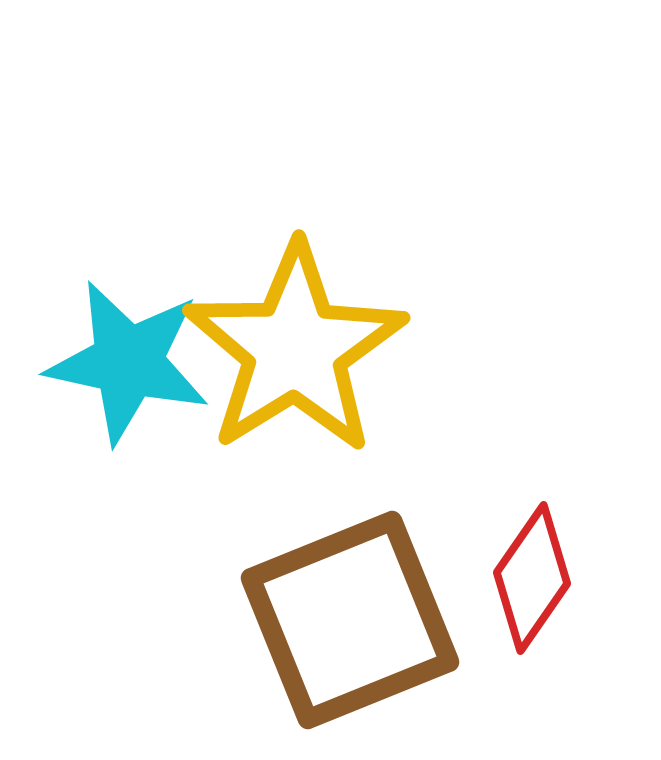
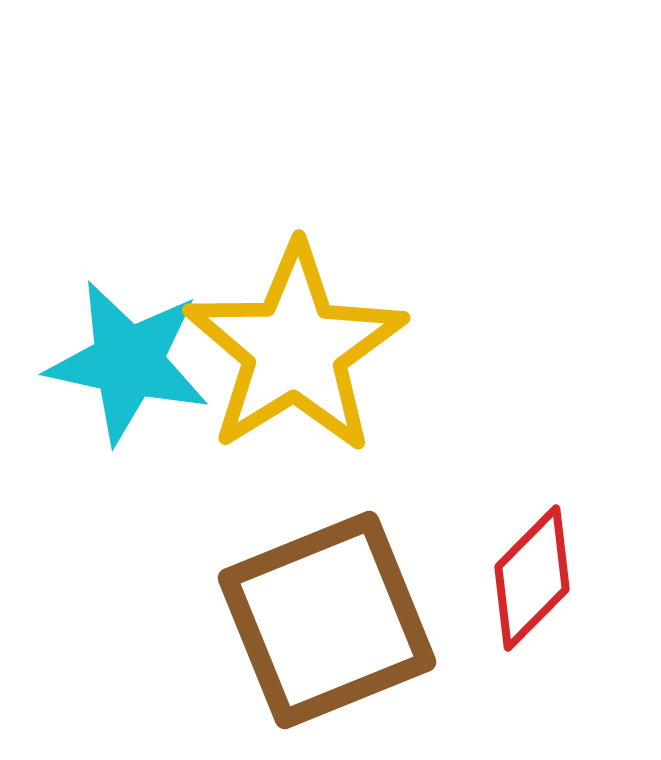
red diamond: rotated 10 degrees clockwise
brown square: moved 23 px left
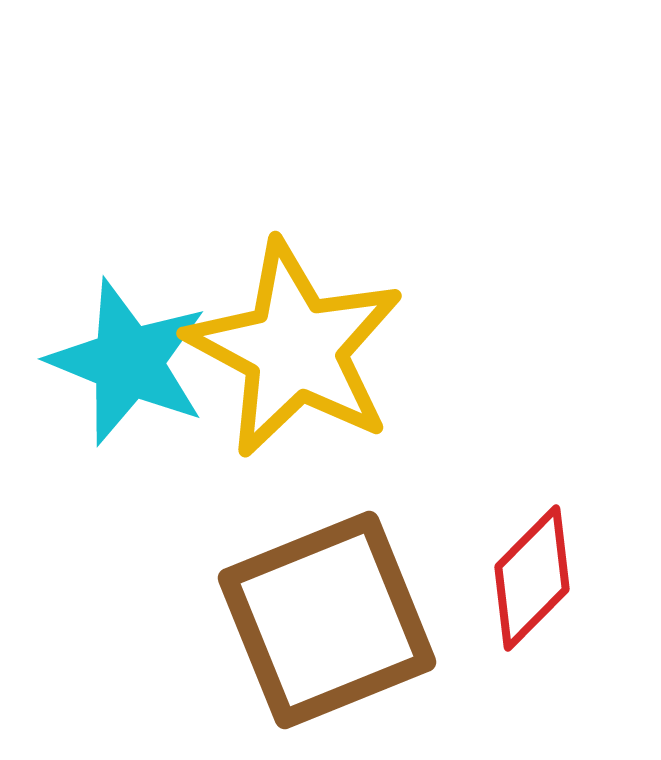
yellow star: rotated 12 degrees counterclockwise
cyan star: rotated 10 degrees clockwise
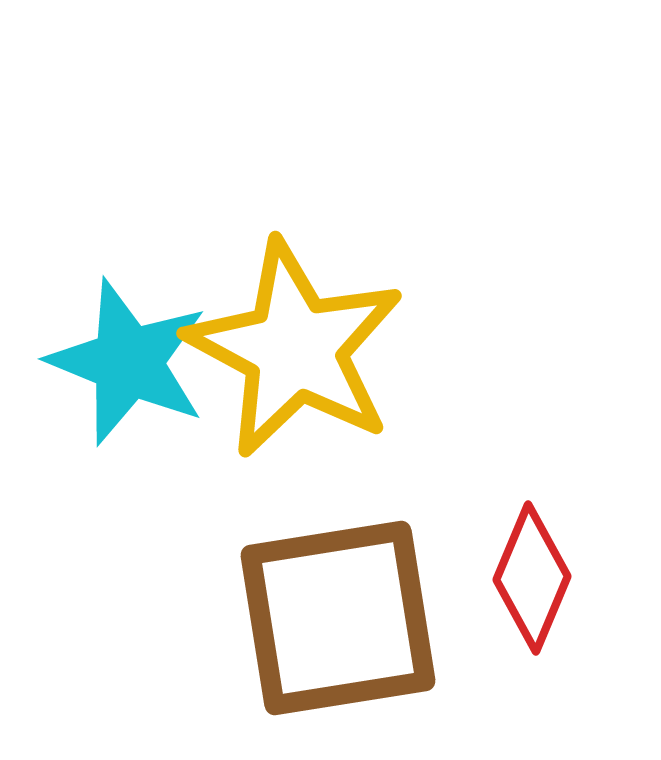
red diamond: rotated 22 degrees counterclockwise
brown square: moved 11 px right, 2 px up; rotated 13 degrees clockwise
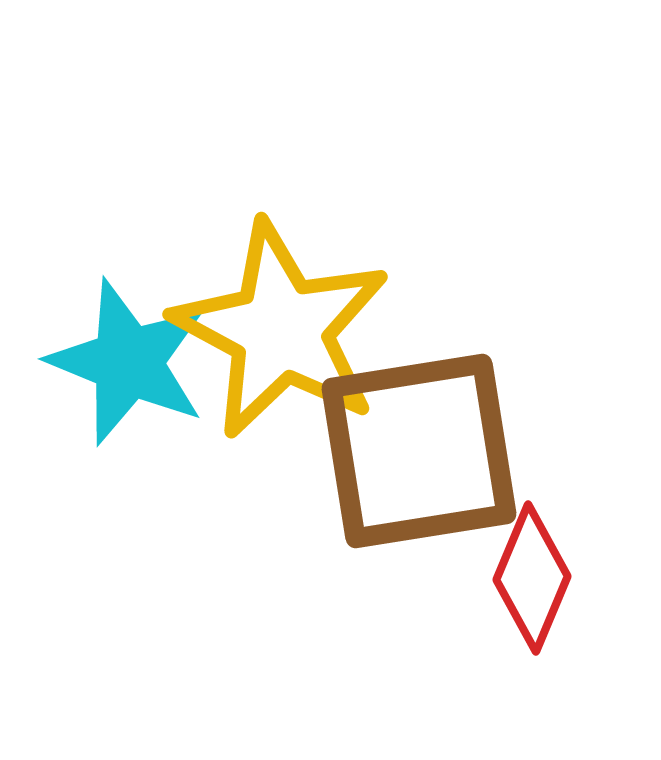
yellow star: moved 14 px left, 19 px up
brown square: moved 81 px right, 167 px up
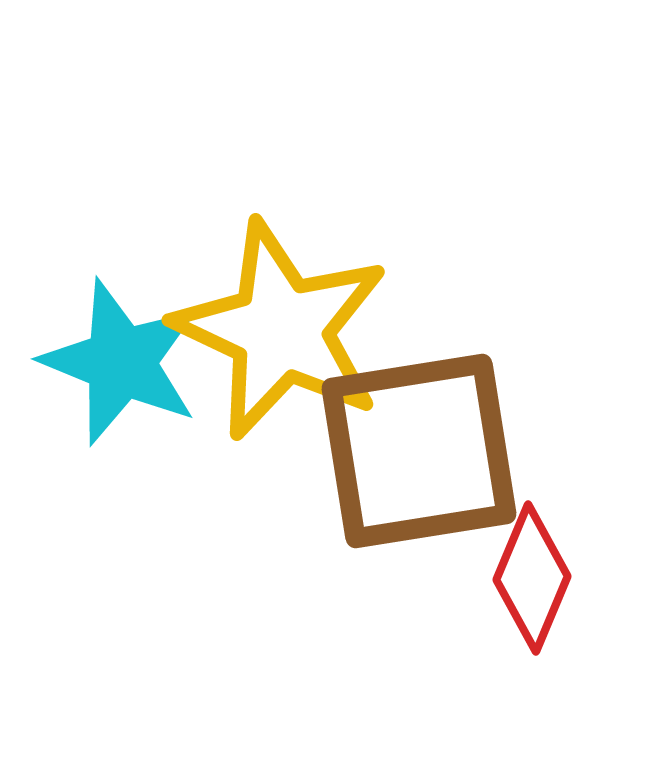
yellow star: rotated 3 degrees counterclockwise
cyan star: moved 7 px left
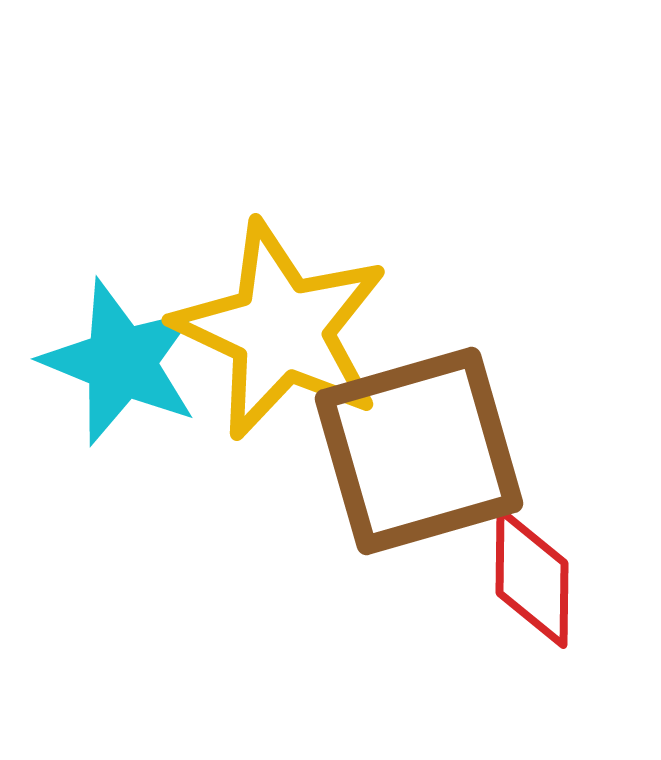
brown square: rotated 7 degrees counterclockwise
red diamond: rotated 22 degrees counterclockwise
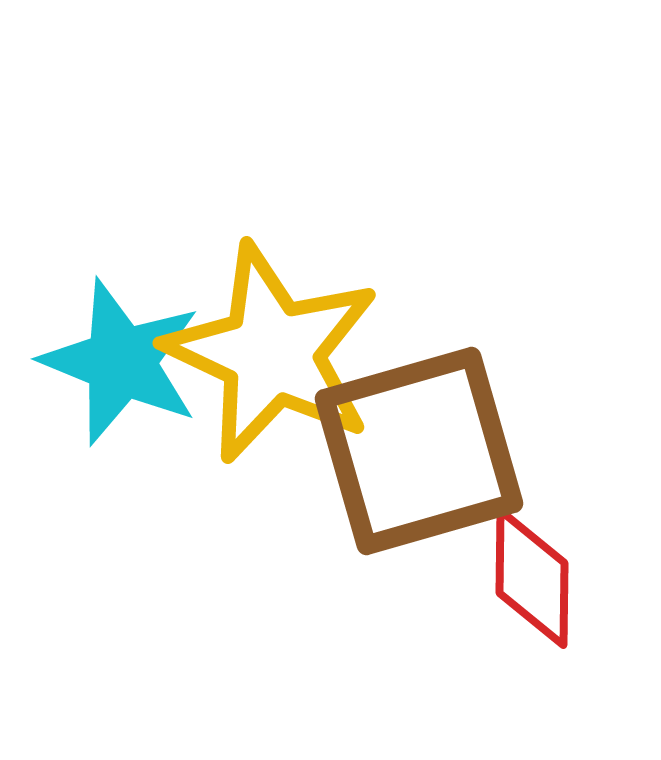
yellow star: moved 9 px left, 23 px down
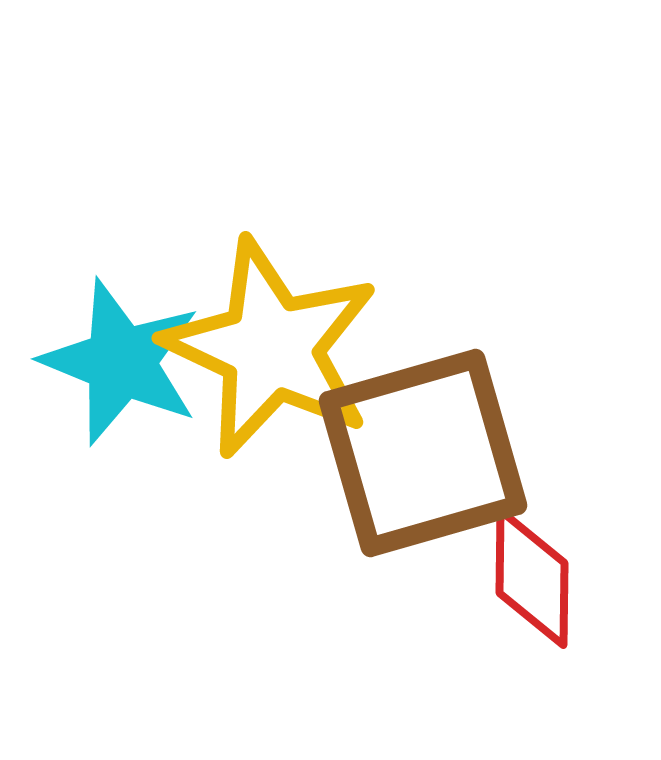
yellow star: moved 1 px left, 5 px up
brown square: moved 4 px right, 2 px down
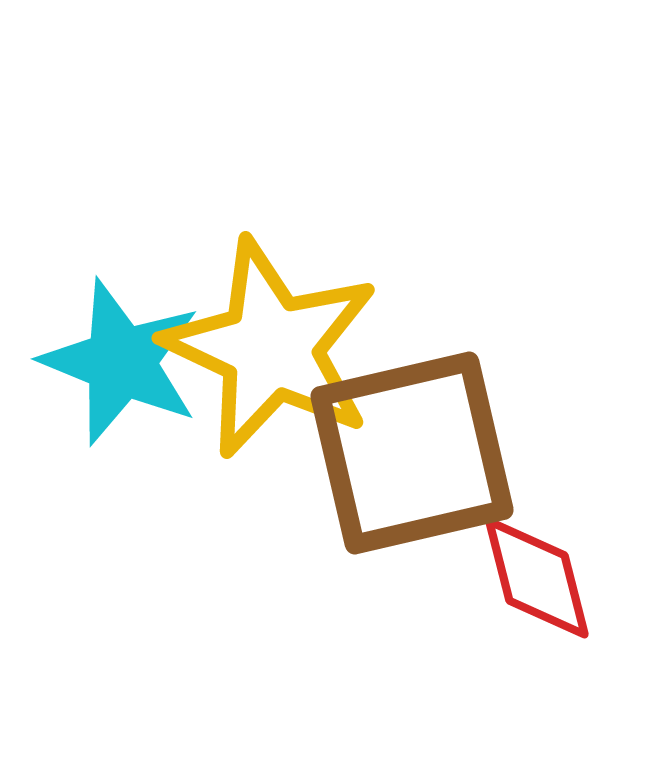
brown square: moved 11 px left; rotated 3 degrees clockwise
red diamond: moved 5 px right; rotated 15 degrees counterclockwise
